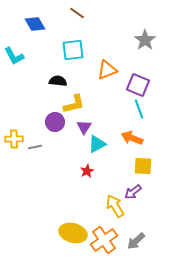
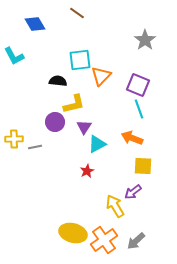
cyan square: moved 7 px right, 10 px down
orange triangle: moved 6 px left, 6 px down; rotated 25 degrees counterclockwise
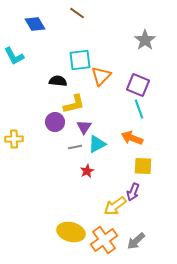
gray line: moved 40 px right
purple arrow: rotated 30 degrees counterclockwise
yellow arrow: rotated 95 degrees counterclockwise
yellow ellipse: moved 2 px left, 1 px up
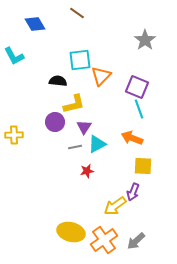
purple square: moved 1 px left, 2 px down
yellow cross: moved 4 px up
red star: rotated 16 degrees clockwise
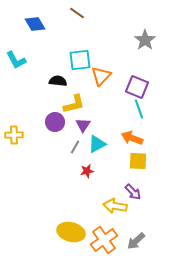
cyan L-shape: moved 2 px right, 4 px down
purple triangle: moved 1 px left, 2 px up
gray line: rotated 48 degrees counterclockwise
yellow square: moved 5 px left, 5 px up
purple arrow: rotated 66 degrees counterclockwise
yellow arrow: rotated 45 degrees clockwise
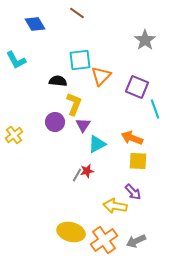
yellow L-shape: rotated 55 degrees counterclockwise
cyan line: moved 16 px right
yellow cross: rotated 36 degrees counterclockwise
gray line: moved 2 px right, 28 px down
gray arrow: rotated 18 degrees clockwise
